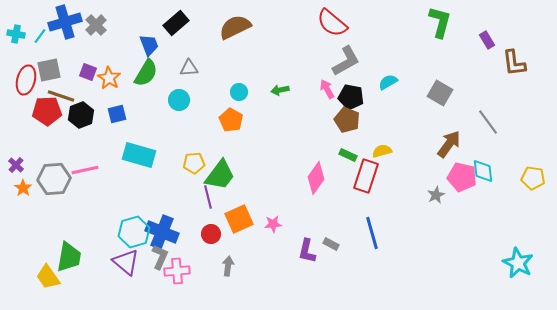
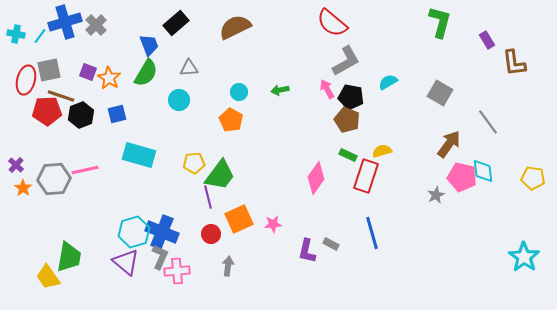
cyan star at (518, 263): moved 6 px right, 6 px up; rotated 8 degrees clockwise
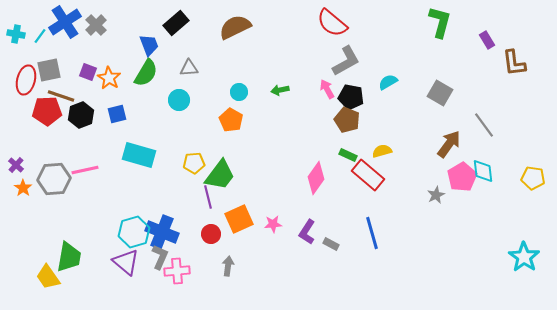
blue cross at (65, 22): rotated 16 degrees counterclockwise
gray line at (488, 122): moved 4 px left, 3 px down
red rectangle at (366, 176): moved 2 px right, 1 px up; rotated 68 degrees counterclockwise
pink pentagon at (462, 177): rotated 28 degrees clockwise
purple L-shape at (307, 251): moved 19 px up; rotated 20 degrees clockwise
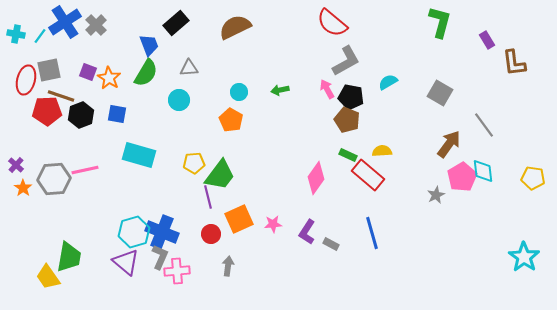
blue square at (117, 114): rotated 24 degrees clockwise
yellow semicircle at (382, 151): rotated 12 degrees clockwise
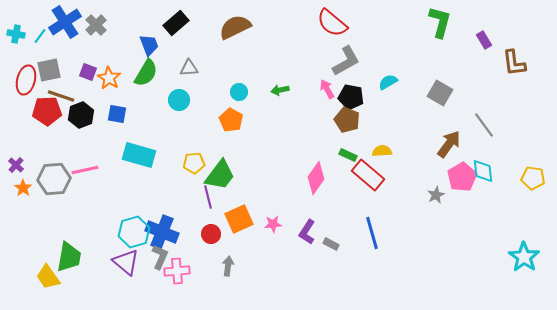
purple rectangle at (487, 40): moved 3 px left
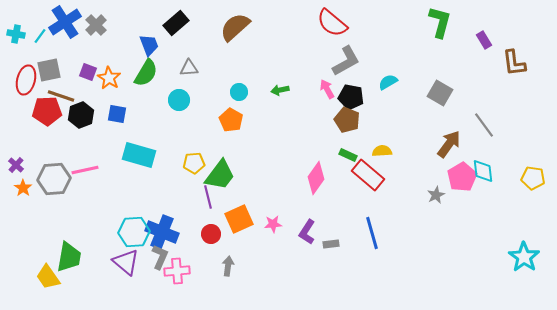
brown semicircle at (235, 27): rotated 16 degrees counterclockwise
cyan hexagon at (134, 232): rotated 12 degrees clockwise
gray rectangle at (331, 244): rotated 35 degrees counterclockwise
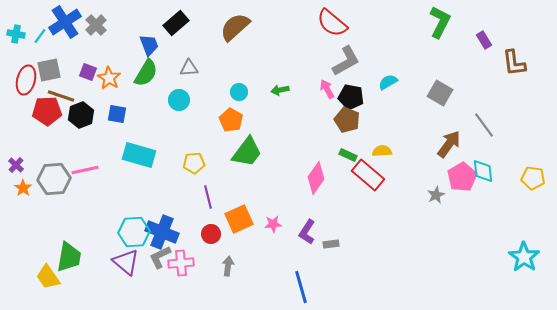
green L-shape at (440, 22): rotated 12 degrees clockwise
green trapezoid at (220, 175): moved 27 px right, 23 px up
blue line at (372, 233): moved 71 px left, 54 px down
gray L-shape at (160, 257): rotated 140 degrees counterclockwise
pink cross at (177, 271): moved 4 px right, 8 px up
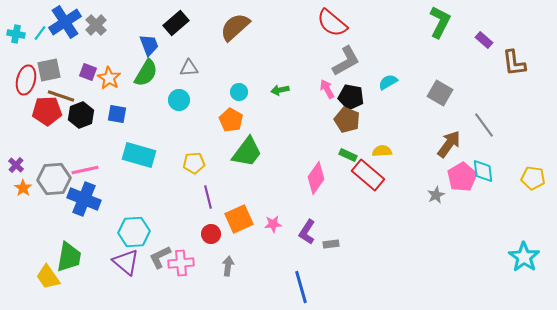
cyan line at (40, 36): moved 3 px up
purple rectangle at (484, 40): rotated 18 degrees counterclockwise
blue cross at (162, 232): moved 78 px left, 33 px up
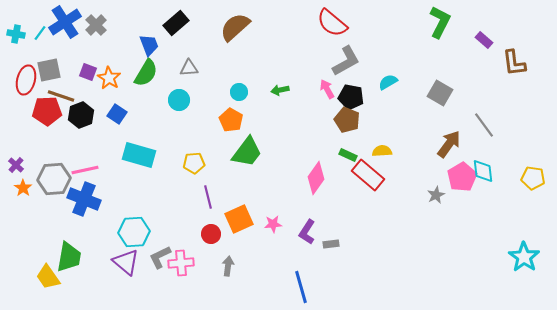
blue square at (117, 114): rotated 24 degrees clockwise
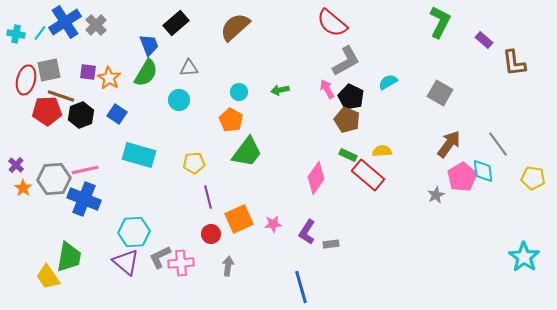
purple square at (88, 72): rotated 12 degrees counterclockwise
black pentagon at (351, 97): rotated 15 degrees clockwise
gray line at (484, 125): moved 14 px right, 19 px down
